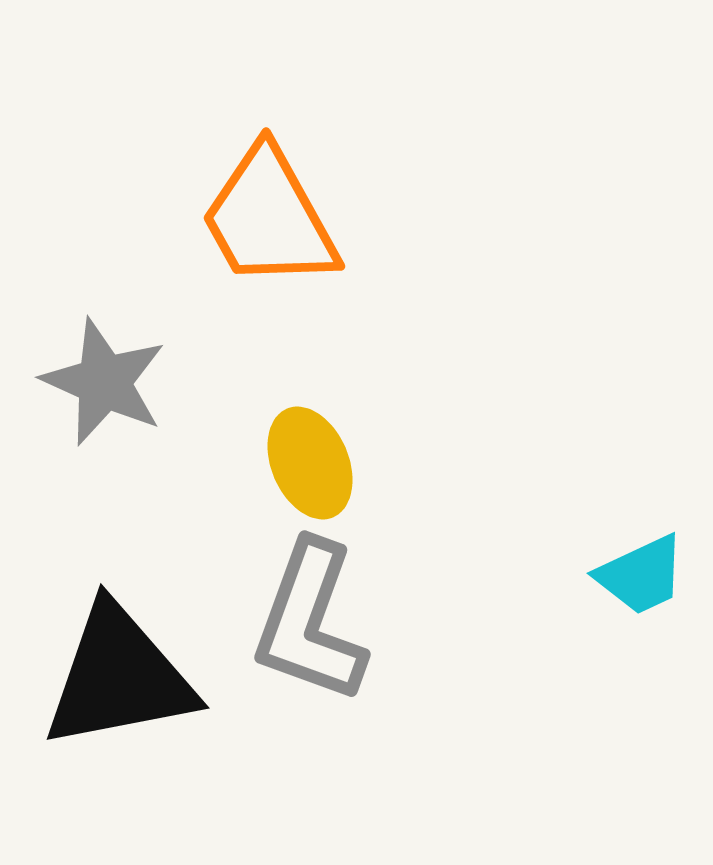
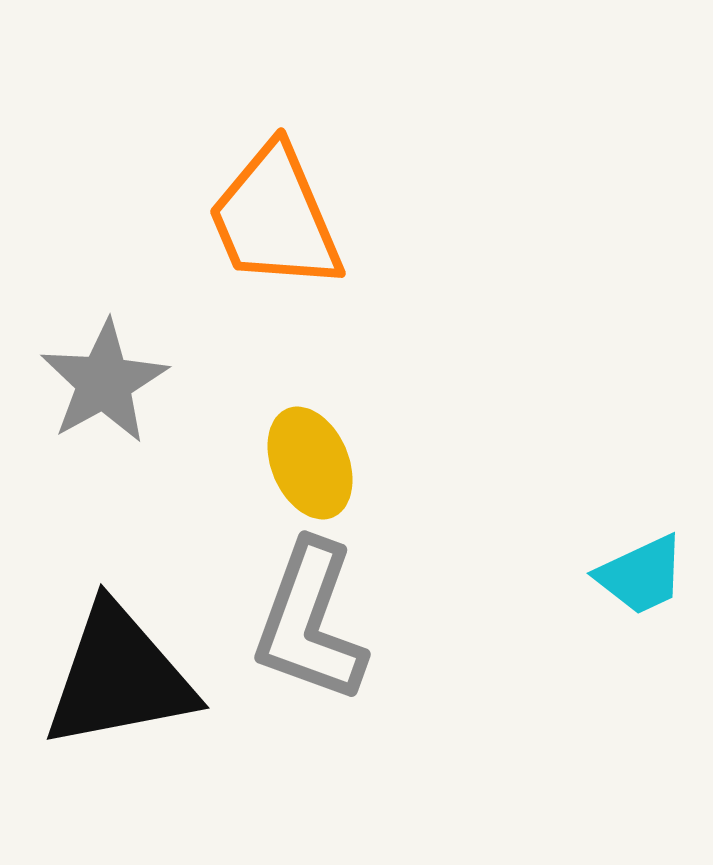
orange trapezoid: moved 6 px right; rotated 6 degrees clockwise
gray star: rotated 19 degrees clockwise
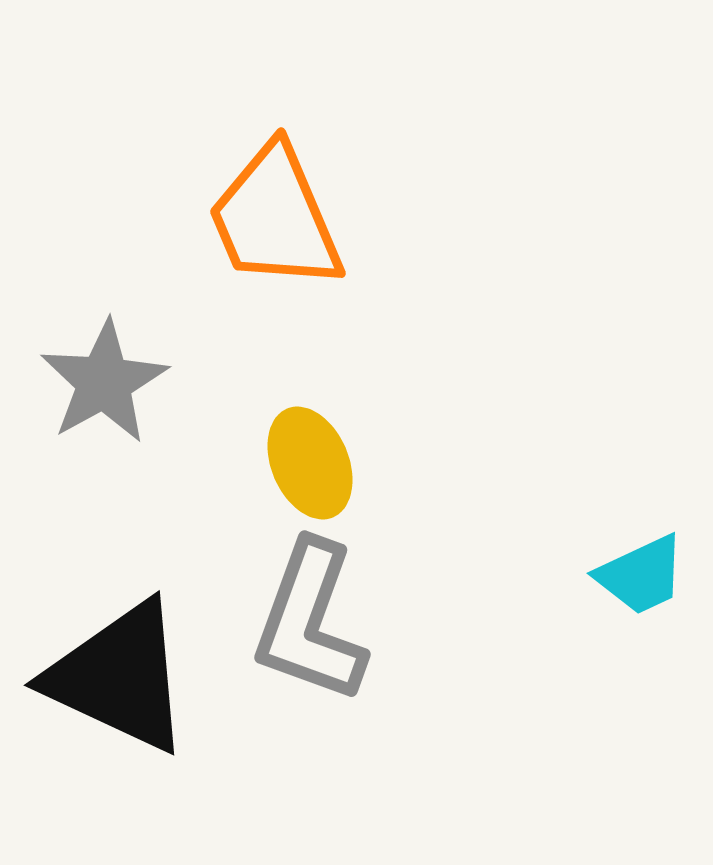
black triangle: rotated 36 degrees clockwise
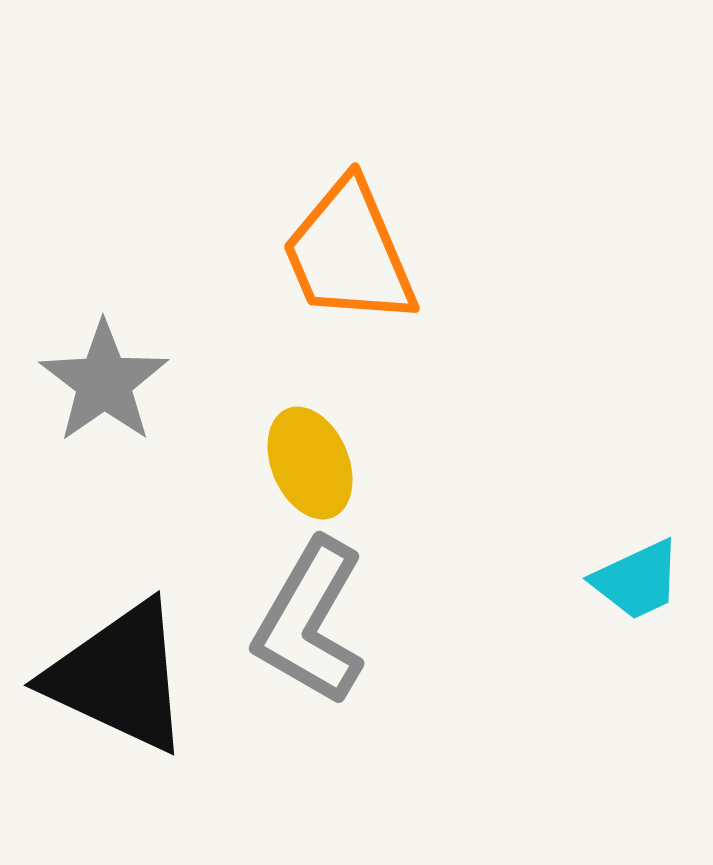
orange trapezoid: moved 74 px right, 35 px down
gray star: rotated 6 degrees counterclockwise
cyan trapezoid: moved 4 px left, 5 px down
gray L-shape: rotated 10 degrees clockwise
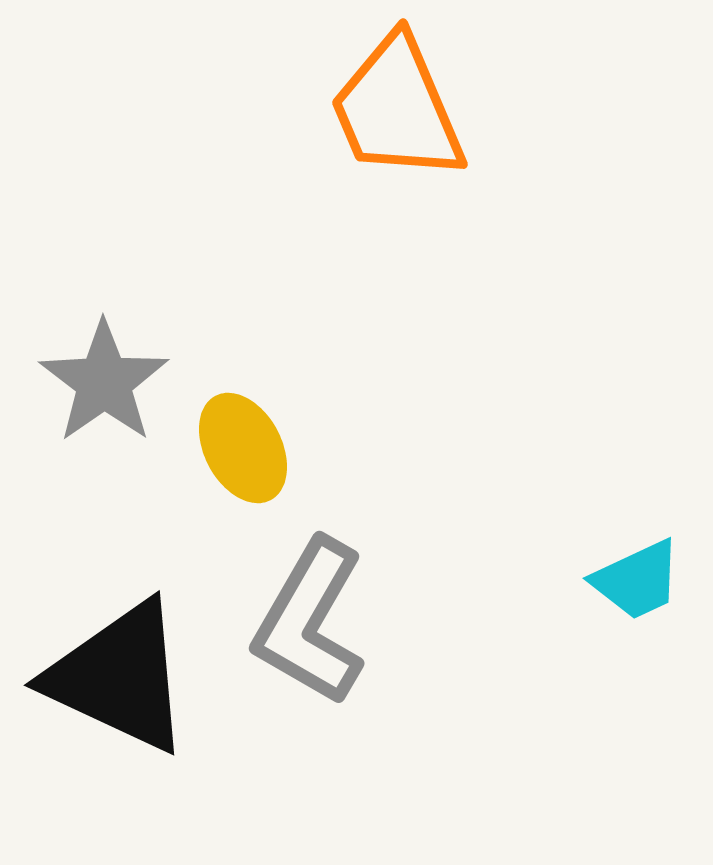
orange trapezoid: moved 48 px right, 144 px up
yellow ellipse: moved 67 px left, 15 px up; rotated 5 degrees counterclockwise
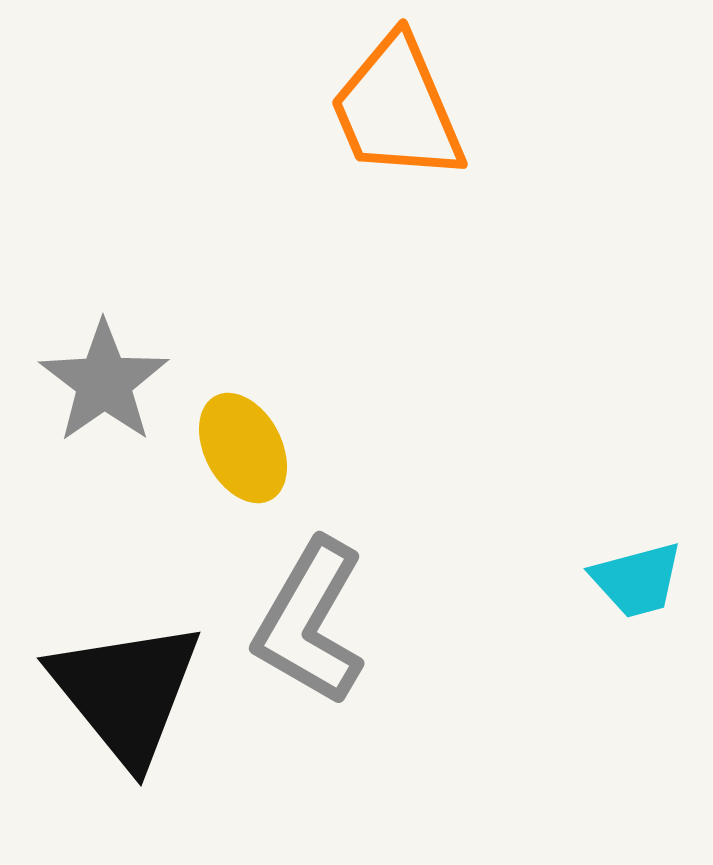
cyan trapezoid: rotated 10 degrees clockwise
black triangle: moved 7 px right, 15 px down; rotated 26 degrees clockwise
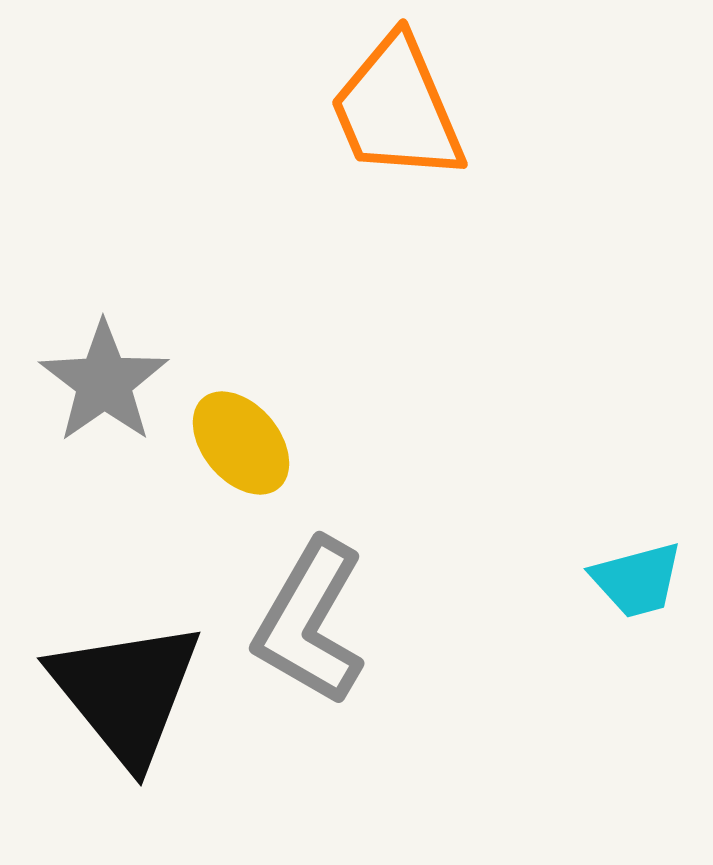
yellow ellipse: moved 2 px left, 5 px up; rotated 12 degrees counterclockwise
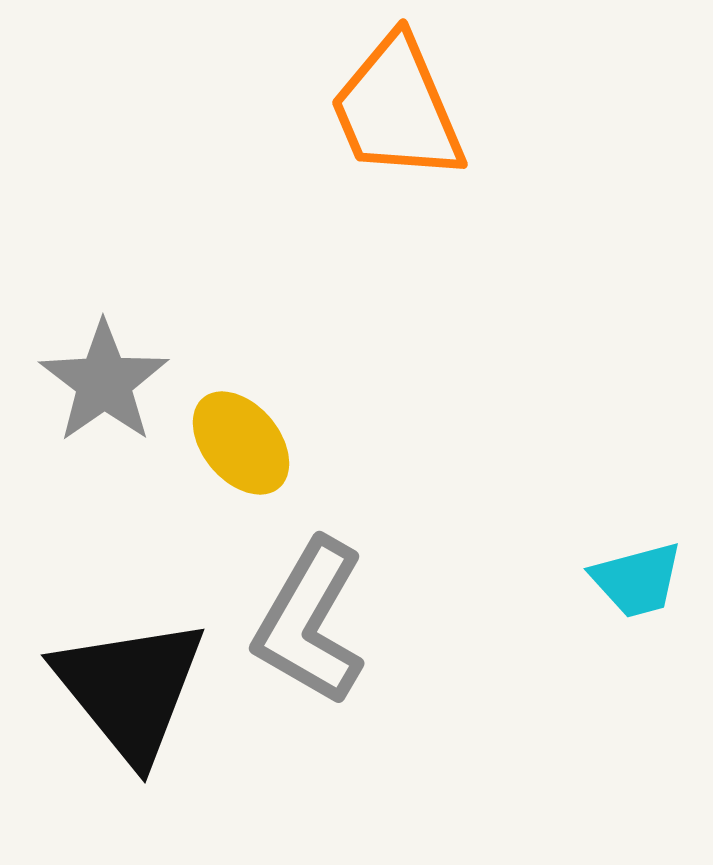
black triangle: moved 4 px right, 3 px up
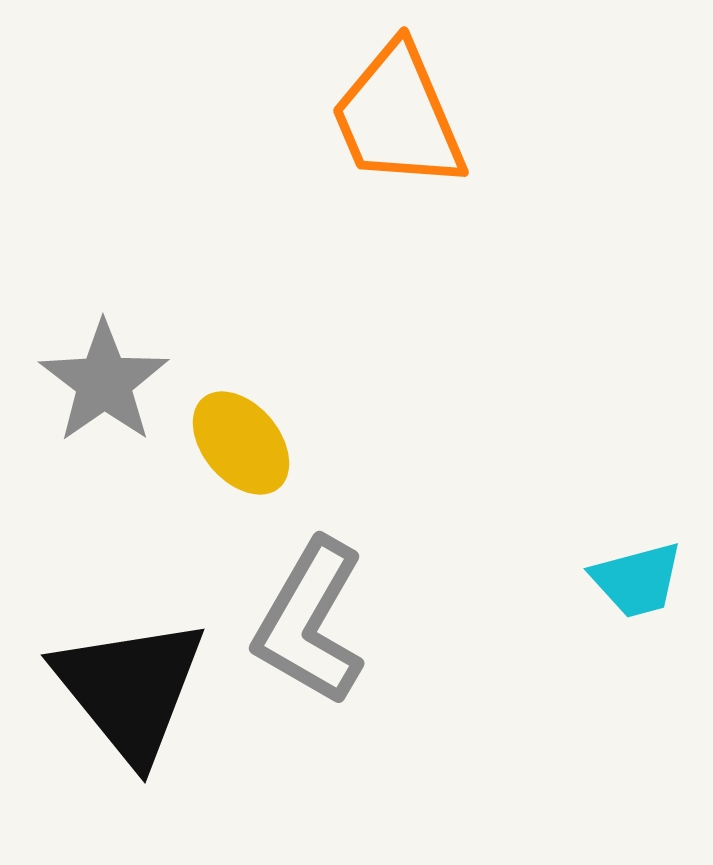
orange trapezoid: moved 1 px right, 8 px down
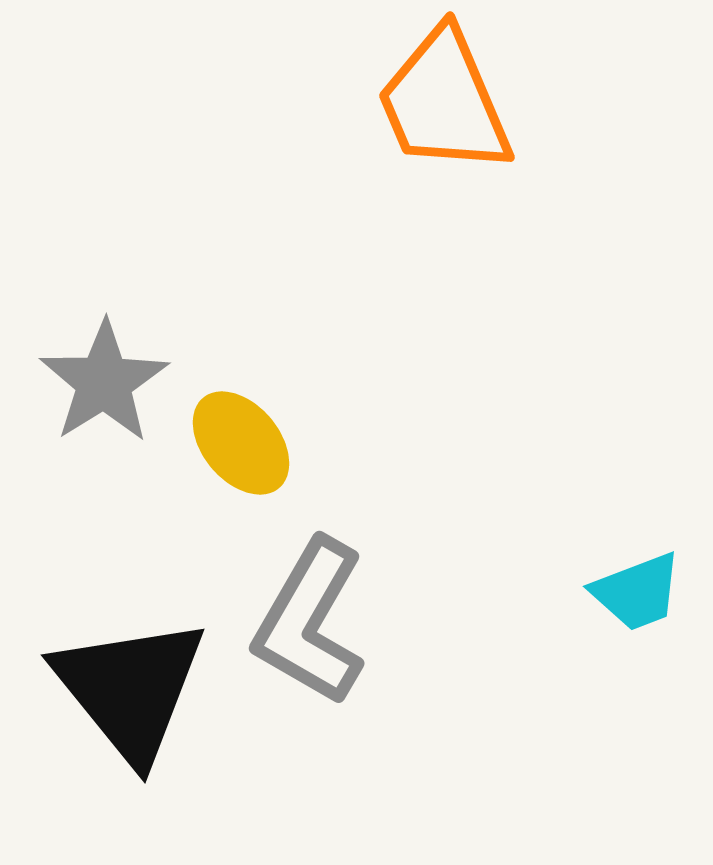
orange trapezoid: moved 46 px right, 15 px up
gray star: rotated 3 degrees clockwise
cyan trapezoid: moved 12 px down; rotated 6 degrees counterclockwise
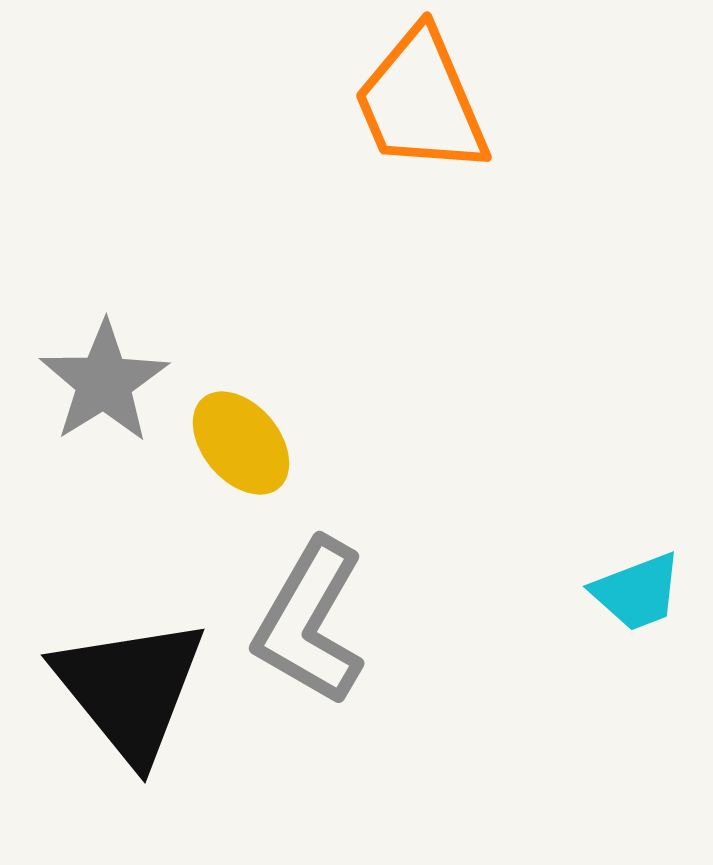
orange trapezoid: moved 23 px left
